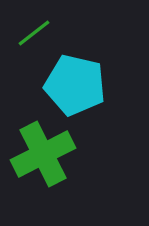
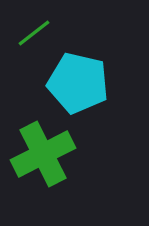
cyan pentagon: moved 3 px right, 2 px up
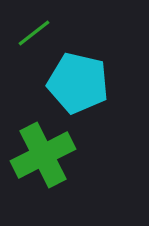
green cross: moved 1 px down
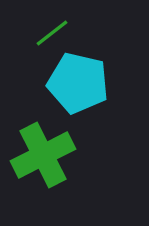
green line: moved 18 px right
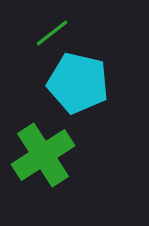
green cross: rotated 6 degrees counterclockwise
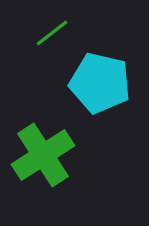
cyan pentagon: moved 22 px right
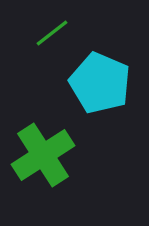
cyan pentagon: rotated 10 degrees clockwise
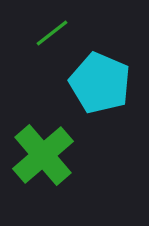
green cross: rotated 8 degrees counterclockwise
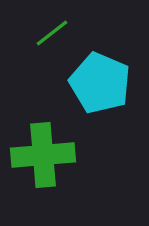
green cross: rotated 36 degrees clockwise
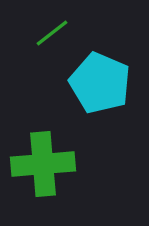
green cross: moved 9 px down
